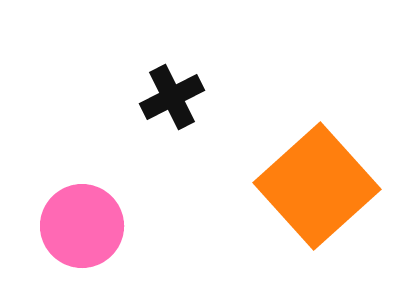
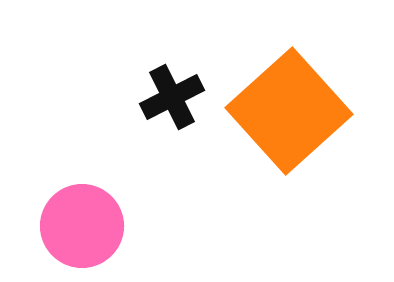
orange square: moved 28 px left, 75 px up
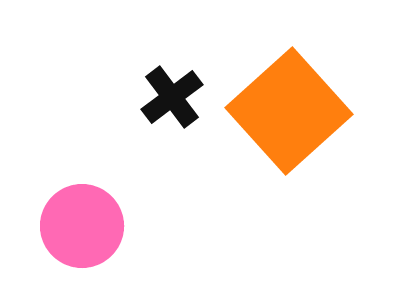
black cross: rotated 10 degrees counterclockwise
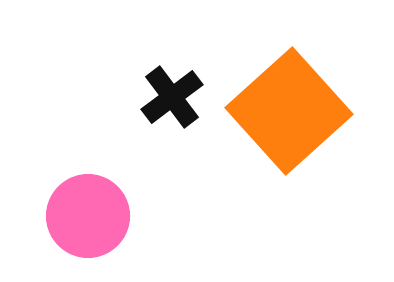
pink circle: moved 6 px right, 10 px up
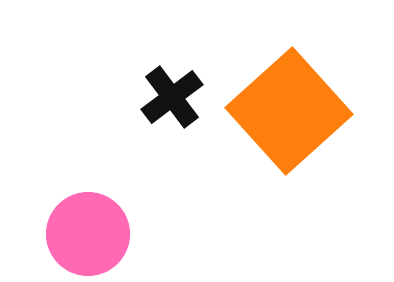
pink circle: moved 18 px down
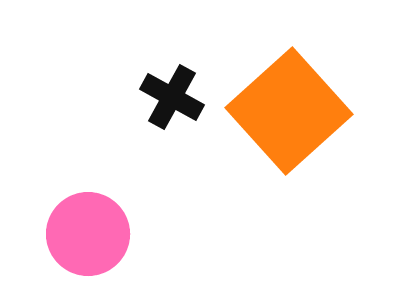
black cross: rotated 24 degrees counterclockwise
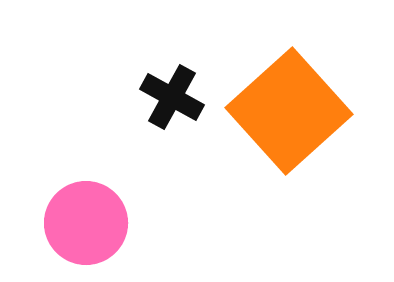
pink circle: moved 2 px left, 11 px up
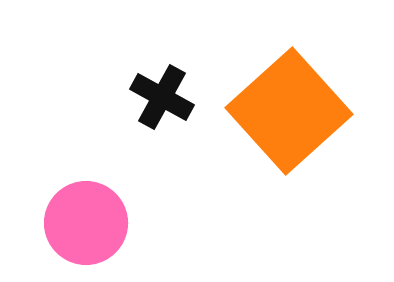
black cross: moved 10 px left
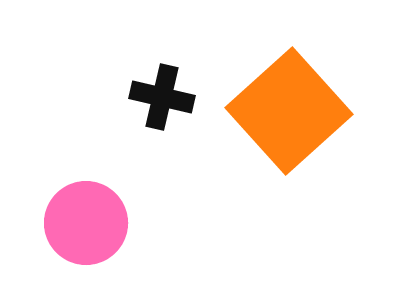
black cross: rotated 16 degrees counterclockwise
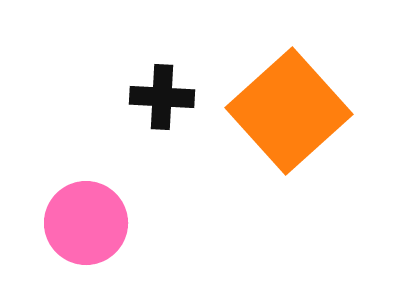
black cross: rotated 10 degrees counterclockwise
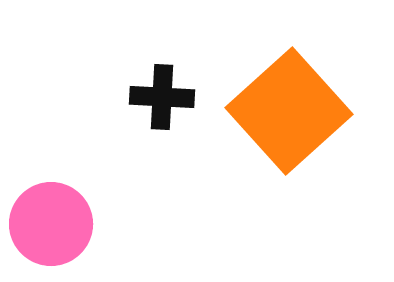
pink circle: moved 35 px left, 1 px down
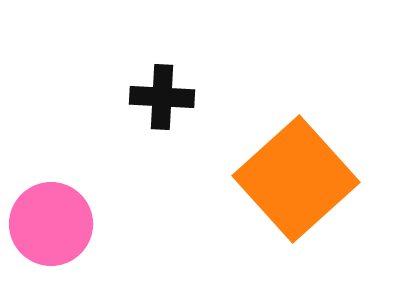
orange square: moved 7 px right, 68 px down
